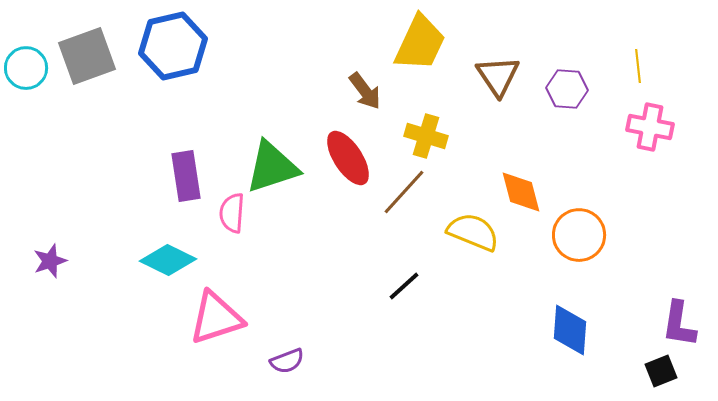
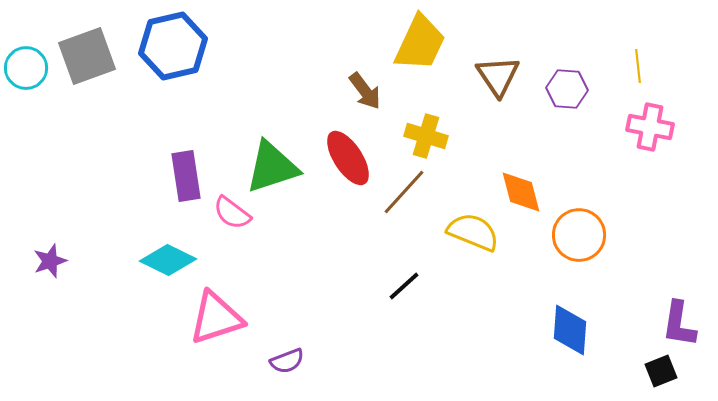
pink semicircle: rotated 57 degrees counterclockwise
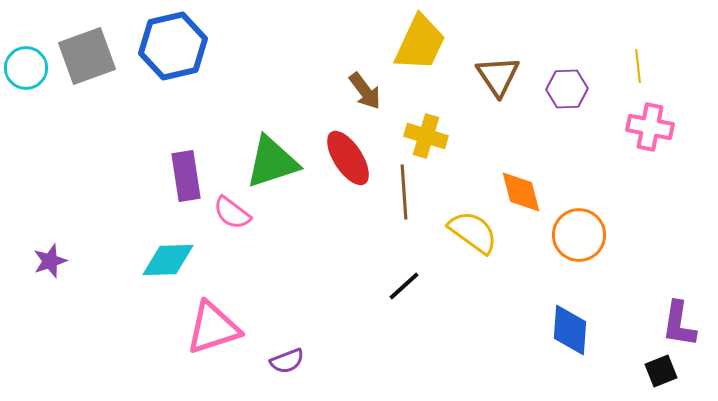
purple hexagon: rotated 6 degrees counterclockwise
green triangle: moved 5 px up
brown line: rotated 46 degrees counterclockwise
yellow semicircle: rotated 14 degrees clockwise
cyan diamond: rotated 28 degrees counterclockwise
pink triangle: moved 3 px left, 10 px down
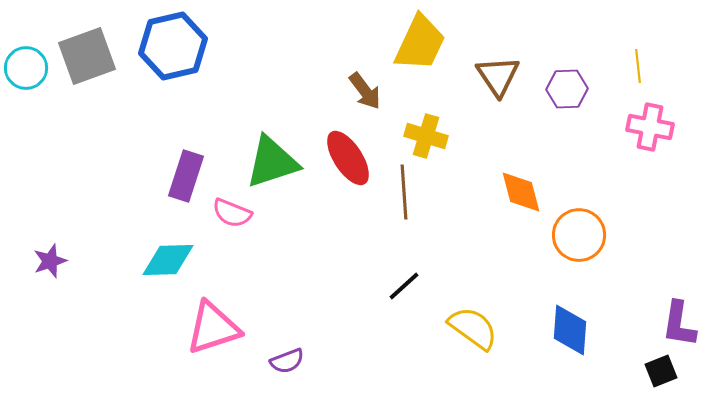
purple rectangle: rotated 27 degrees clockwise
pink semicircle: rotated 15 degrees counterclockwise
yellow semicircle: moved 96 px down
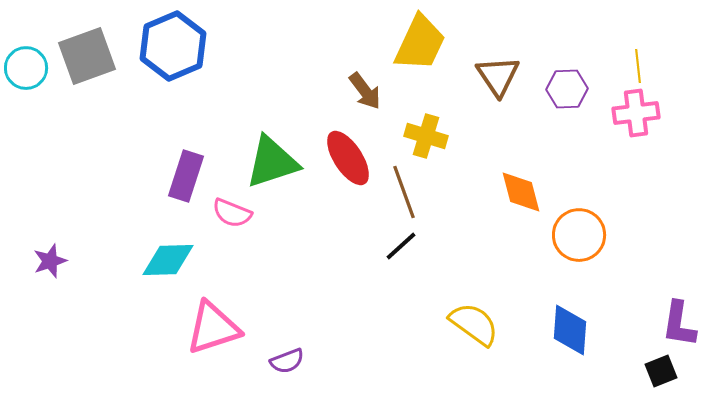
blue hexagon: rotated 10 degrees counterclockwise
pink cross: moved 14 px left, 14 px up; rotated 18 degrees counterclockwise
brown line: rotated 16 degrees counterclockwise
black line: moved 3 px left, 40 px up
yellow semicircle: moved 1 px right, 4 px up
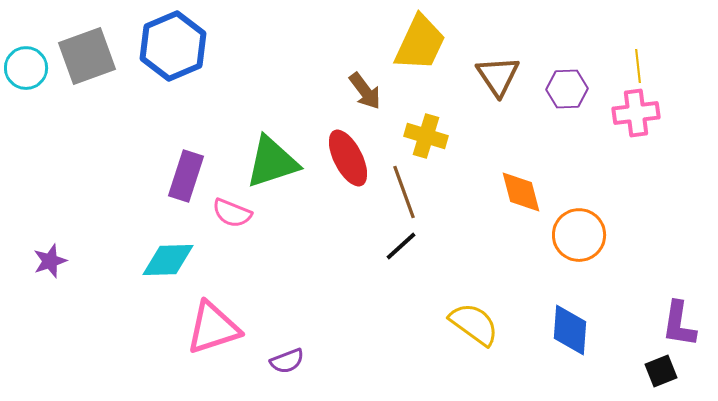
red ellipse: rotated 6 degrees clockwise
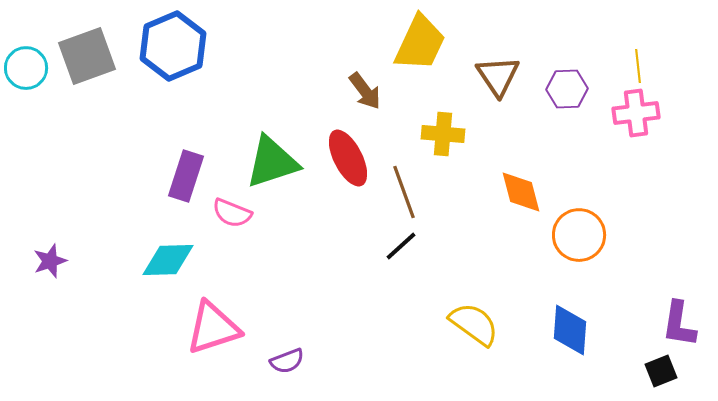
yellow cross: moved 17 px right, 2 px up; rotated 12 degrees counterclockwise
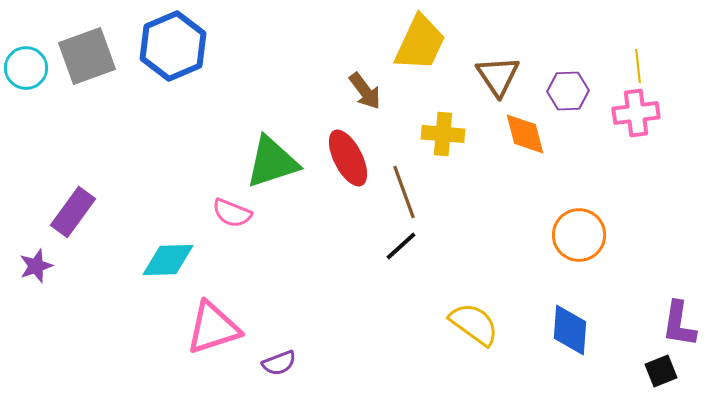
purple hexagon: moved 1 px right, 2 px down
purple rectangle: moved 113 px left, 36 px down; rotated 18 degrees clockwise
orange diamond: moved 4 px right, 58 px up
purple star: moved 14 px left, 5 px down
purple semicircle: moved 8 px left, 2 px down
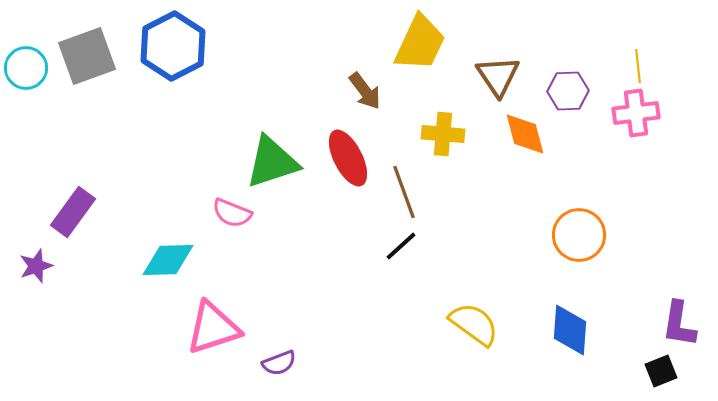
blue hexagon: rotated 4 degrees counterclockwise
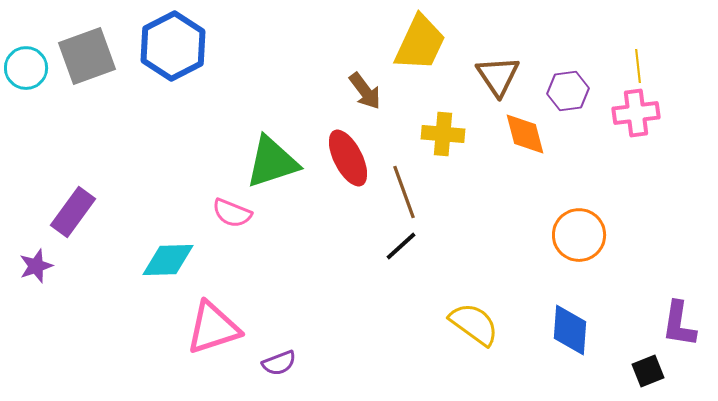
purple hexagon: rotated 6 degrees counterclockwise
black square: moved 13 px left
